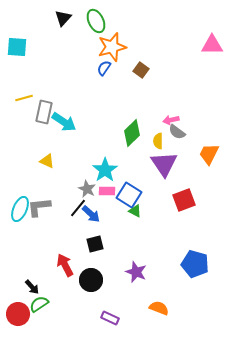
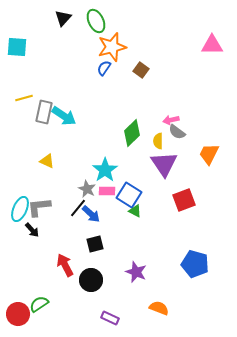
cyan arrow: moved 6 px up
black arrow: moved 57 px up
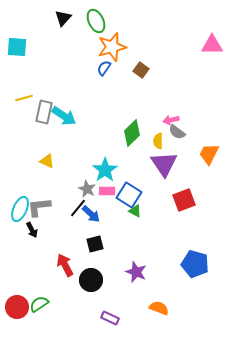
black arrow: rotated 14 degrees clockwise
red circle: moved 1 px left, 7 px up
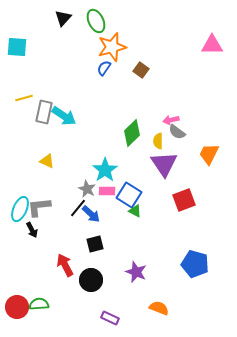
green semicircle: rotated 30 degrees clockwise
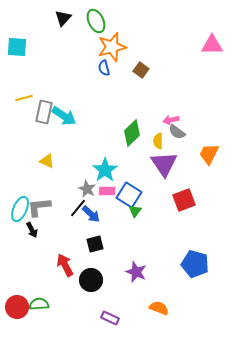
blue semicircle: rotated 49 degrees counterclockwise
green triangle: rotated 40 degrees clockwise
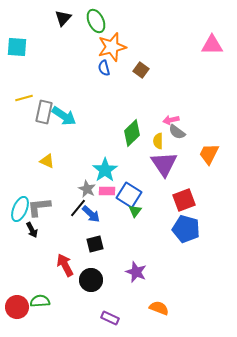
blue pentagon: moved 9 px left, 35 px up
green semicircle: moved 1 px right, 3 px up
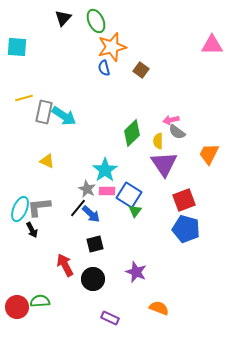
black circle: moved 2 px right, 1 px up
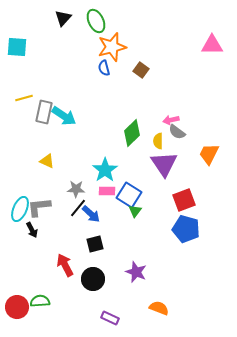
gray star: moved 11 px left; rotated 24 degrees counterclockwise
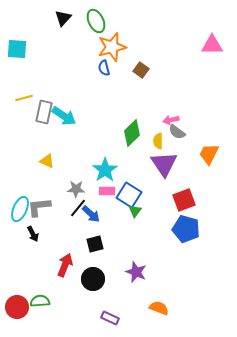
cyan square: moved 2 px down
black arrow: moved 1 px right, 4 px down
red arrow: rotated 50 degrees clockwise
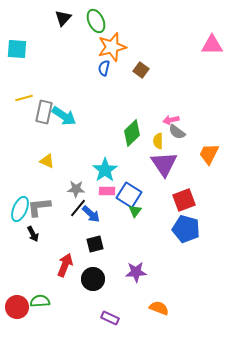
blue semicircle: rotated 28 degrees clockwise
purple star: rotated 25 degrees counterclockwise
